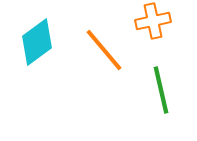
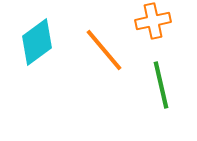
green line: moved 5 px up
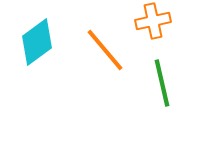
orange line: moved 1 px right
green line: moved 1 px right, 2 px up
